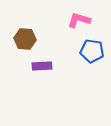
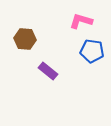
pink L-shape: moved 2 px right, 1 px down
purple rectangle: moved 6 px right, 5 px down; rotated 42 degrees clockwise
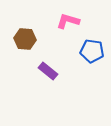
pink L-shape: moved 13 px left
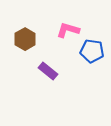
pink L-shape: moved 9 px down
brown hexagon: rotated 25 degrees clockwise
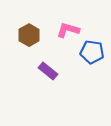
brown hexagon: moved 4 px right, 4 px up
blue pentagon: moved 1 px down
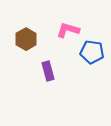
brown hexagon: moved 3 px left, 4 px down
purple rectangle: rotated 36 degrees clockwise
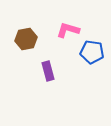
brown hexagon: rotated 20 degrees clockwise
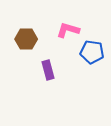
brown hexagon: rotated 10 degrees clockwise
purple rectangle: moved 1 px up
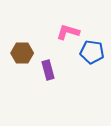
pink L-shape: moved 2 px down
brown hexagon: moved 4 px left, 14 px down
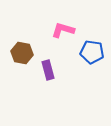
pink L-shape: moved 5 px left, 2 px up
brown hexagon: rotated 10 degrees clockwise
